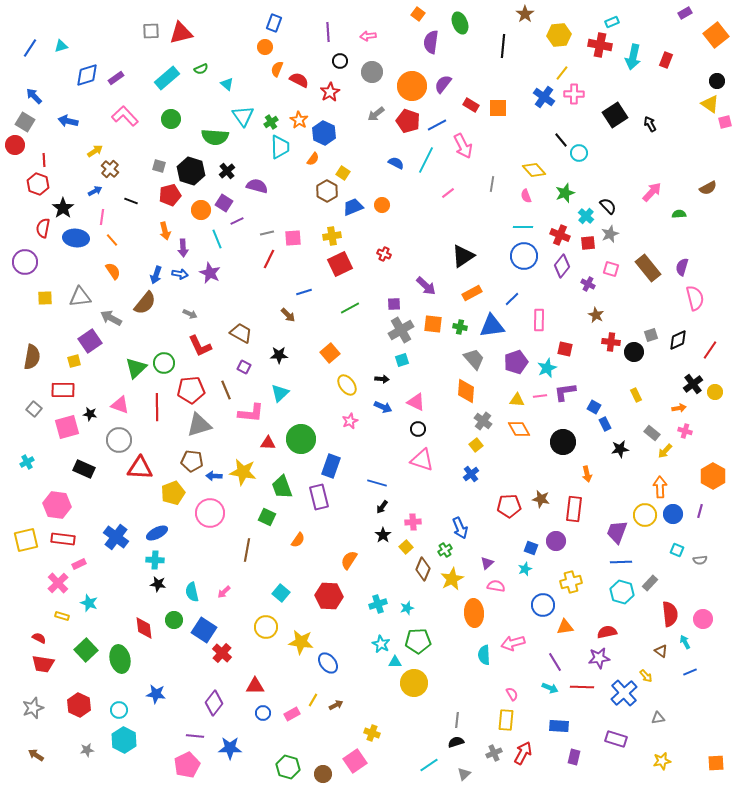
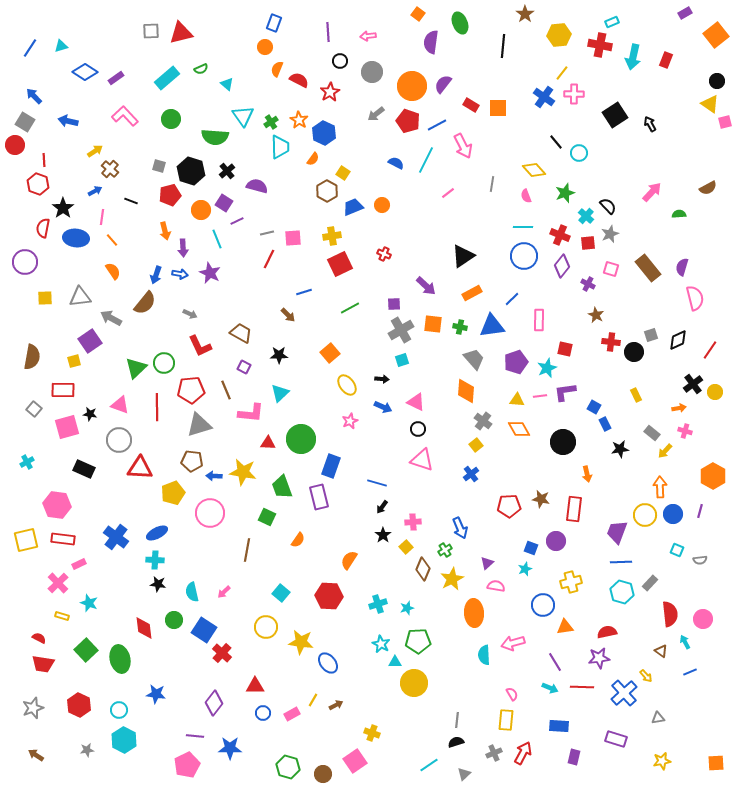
blue diamond at (87, 75): moved 2 px left, 3 px up; rotated 50 degrees clockwise
black line at (561, 140): moved 5 px left, 2 px down
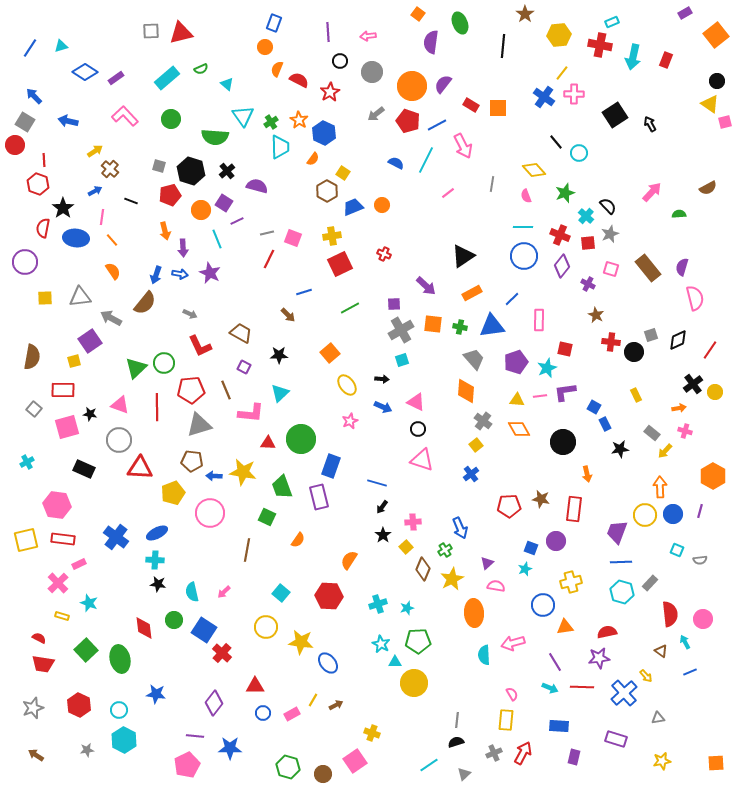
pink square at (293, 238): rotated 24 degrees clockwise
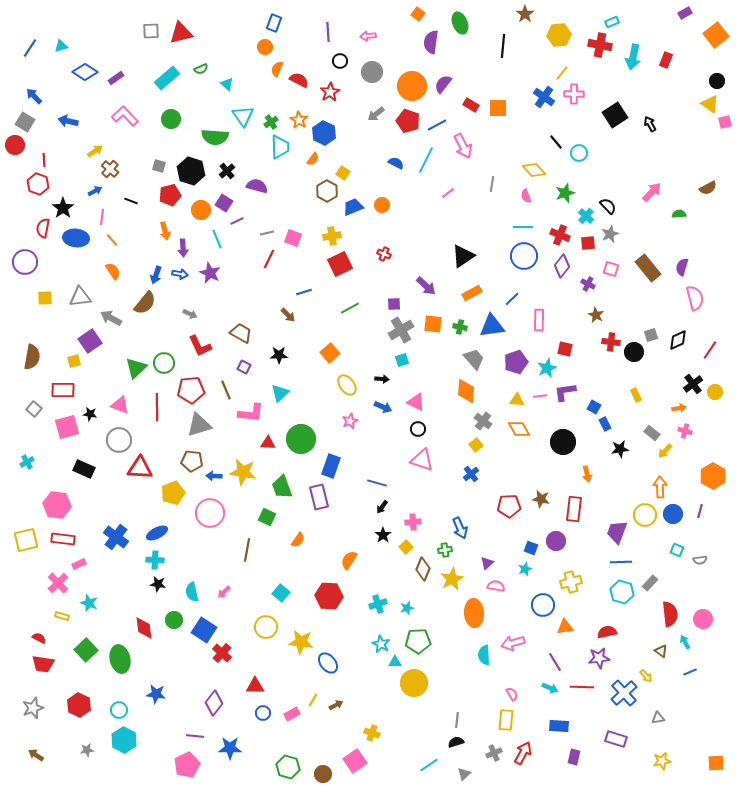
green cross at (445, 550): rotated 24 degrees clockwise
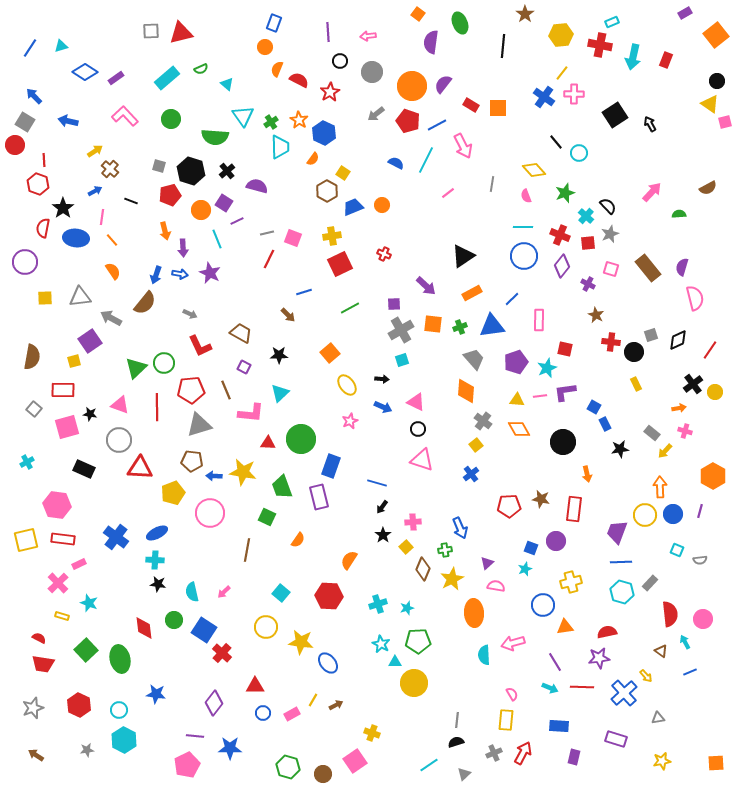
yellow hexagon at (559, 35): moved 2 px right
green cross at (460, 327): rotated 32 degrees counterclockwise
yellow rectangle at (636, 395): moved 11 px up
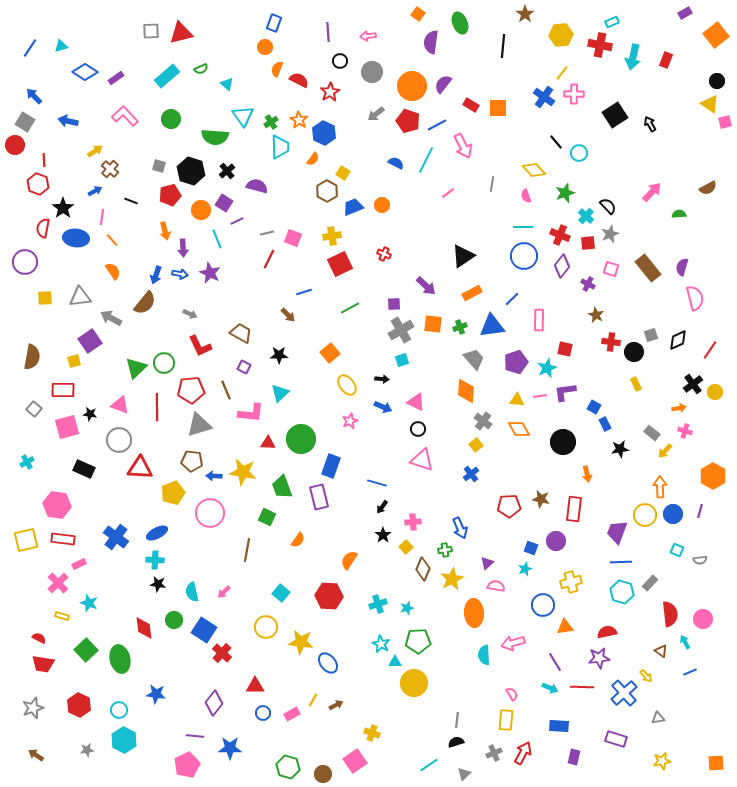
cyan rectangle at (167, 78): moved 2 px up
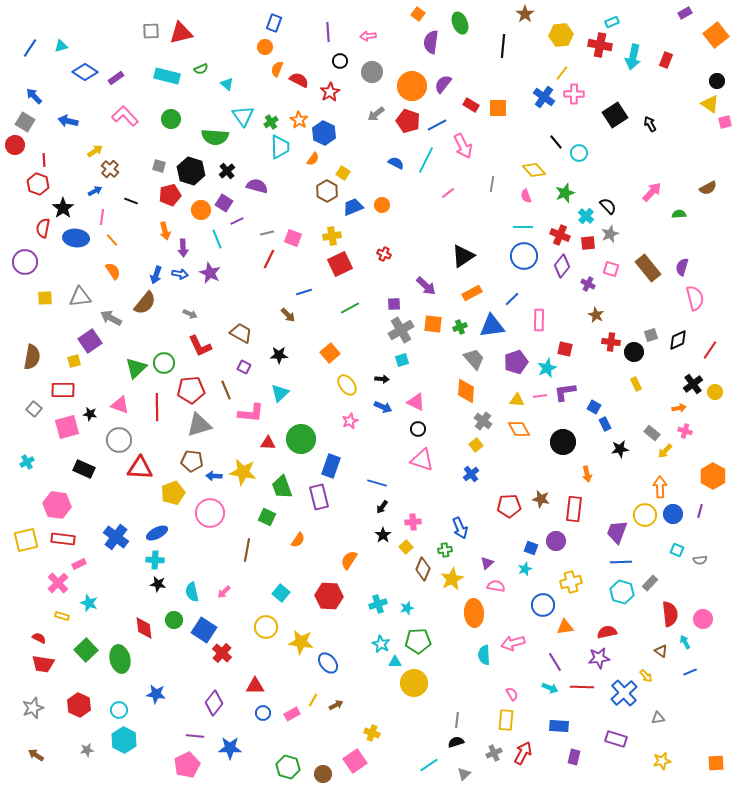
cyan rectangle at (167, 76): rotated 55 degrees clockwise
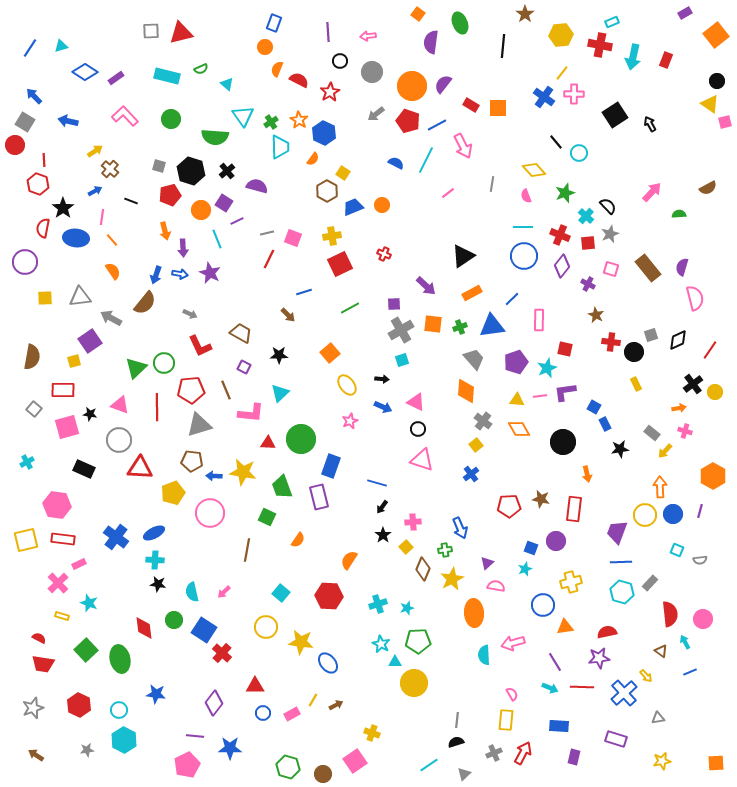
blue ellipse at (157, 533): moved 3 px left
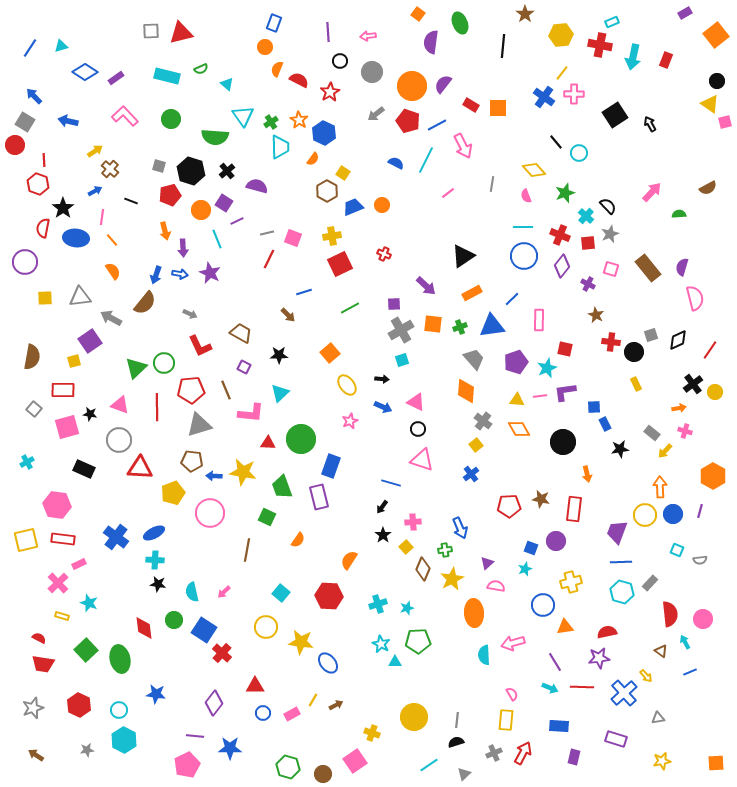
blue square at (594, 407): rotated 32 degrees counterclockwise
blue line at (377, 483): moved 14 px right
yellow circle at (414, 683): moved 34 px down
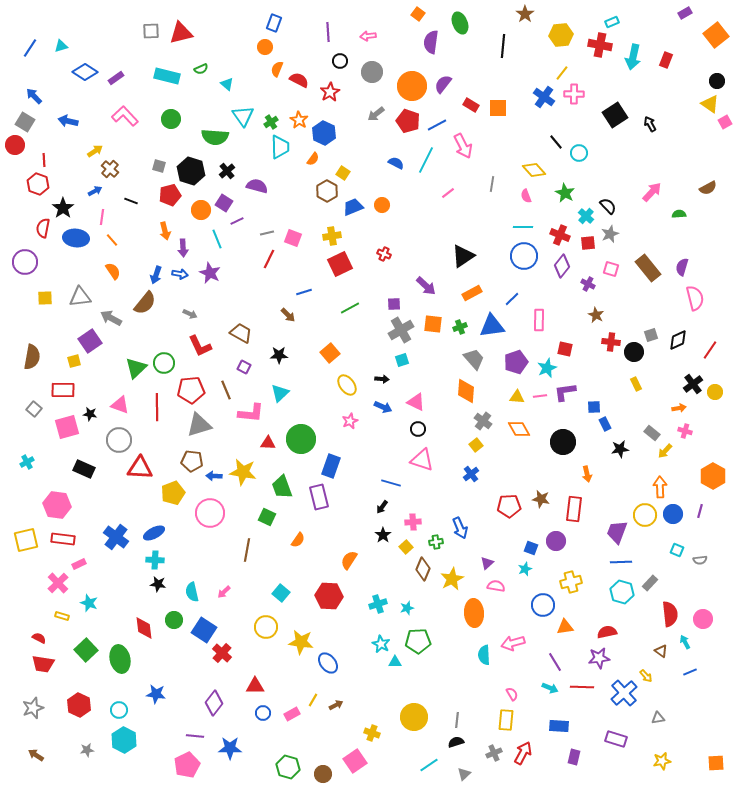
pink square at (725, 122): rotated 16 degrees counterclockwise
green star at (565, 193): rotated 24 degrees counterclockwise
yellow triangle at (517, 400): moved 3 px up
green cross at (445, 550): moved 9 px left, 8 px up
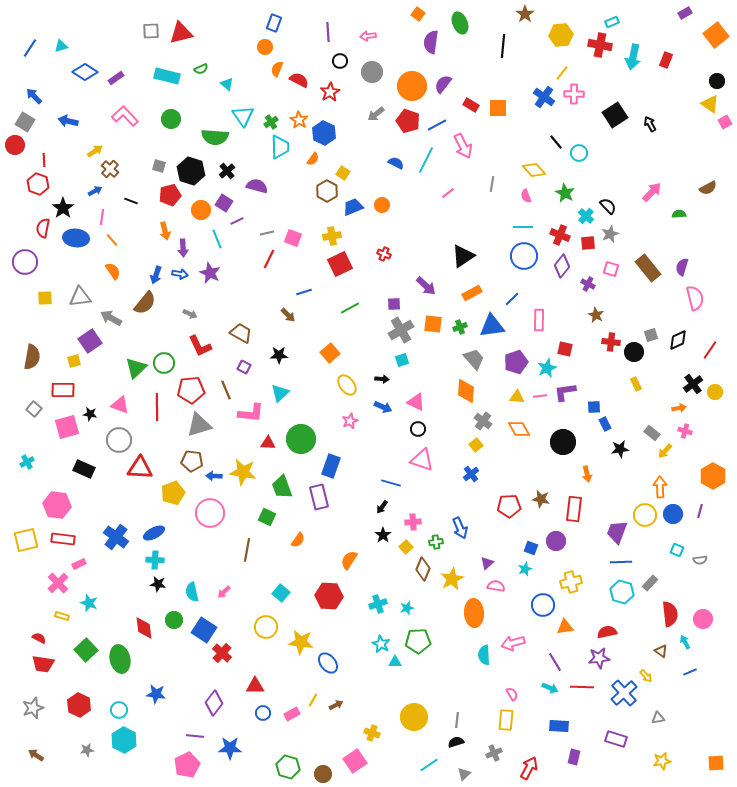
red arrow at (523, 753): moved 6 px right, 15 px down
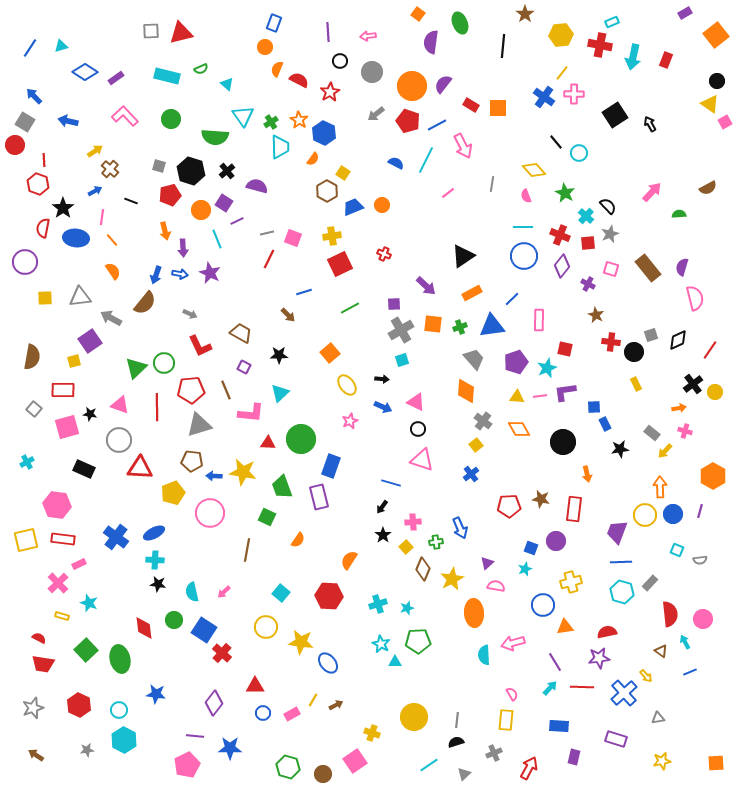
cyan arrow at (550, 688): rotated 70 degrees counterclockwise
